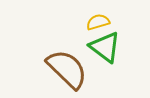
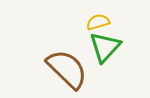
green triangle: rotated 36 degrees clockwise
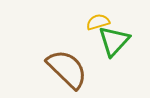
green triangle: moved 9 px right, 6 px up
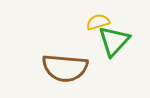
brown semicircle: moved 2 px left, 1 px up; rotated 141 degrees clockwise
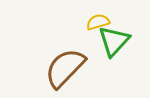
brown semicircle: rotated 129 degrees clockwise
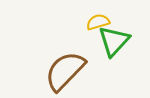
brown semicircle: moved 3 px down
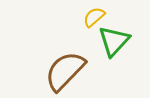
yellow semicircle: moved 4 px left, 5 px up; rotated 25 degrees counterclockwise
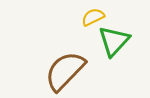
yellow semicircle: moved 1 px left; rotated 15 degrees clockwise
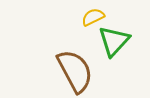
brown semicircle: moved 10 px right; rotated 108 degrees clockwise
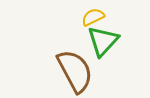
green triangle: moved 11 px left
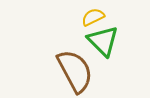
green triangle: rotated 28 degrees counterclockwise
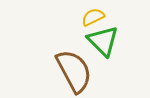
brown semicircle: moved 1 px left
